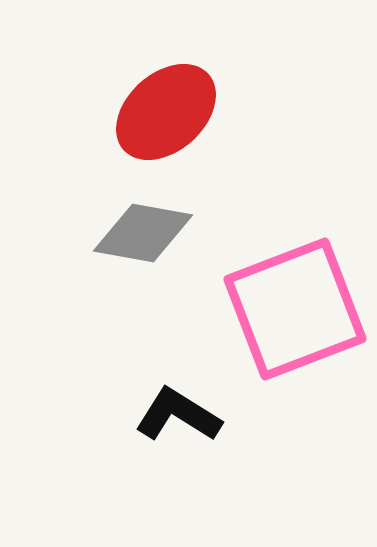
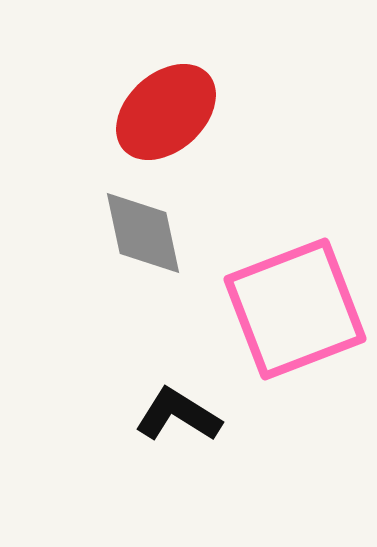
gray diamond: rotated 68 degrees clockwise
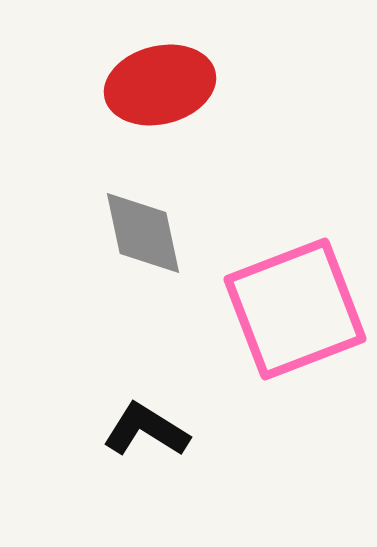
red ellipse: moved 6 px left, 27 px up; rotated 28 degrees clockwise
black L-shape: moved 32 px left, 15 px down
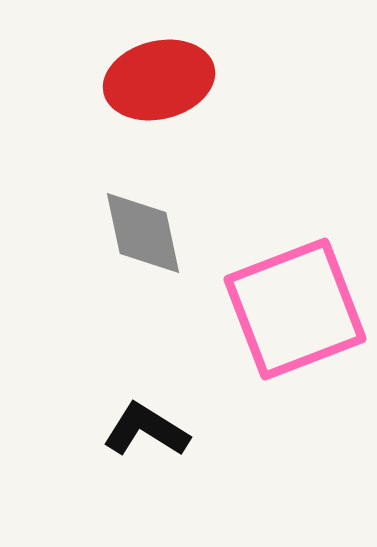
red ellipse: moved 1 px left, 5 px up
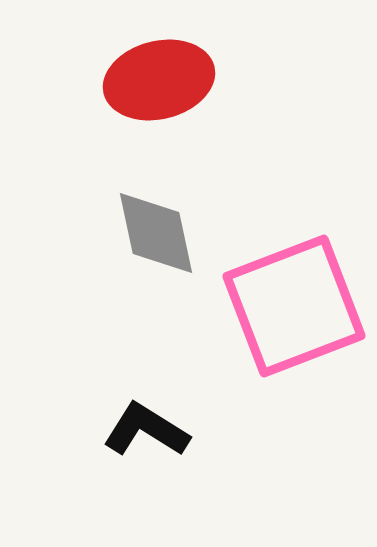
gray diamond: moved 13 px right
pink square: moved 1 px left, 3 px up
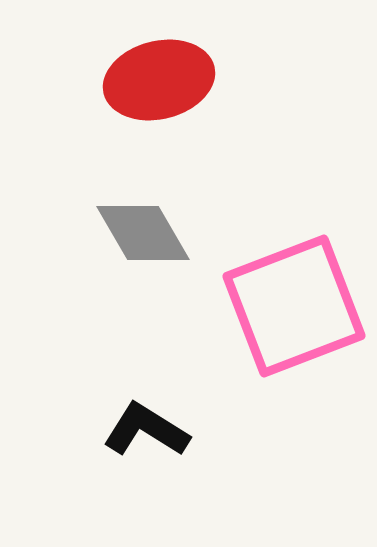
gray diamond: moved 13 px left; rotated 18 degrees counterclockwise
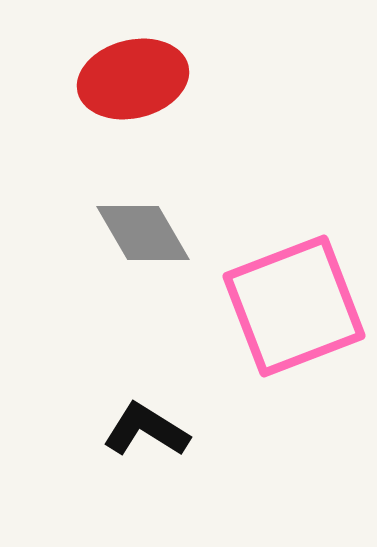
red ellipse: moved 26 px left, 1 px up
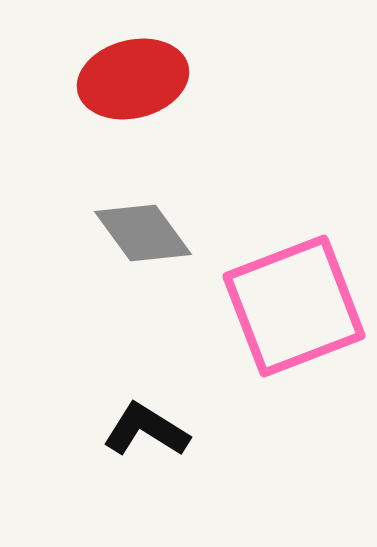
gray diamond: rotated 6 degrees counterclockwise
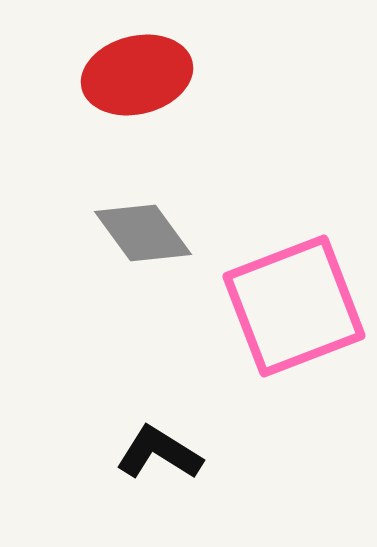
red ellipse: moved 4 px right, 4 px up
black L-shape: moved 13 px right, 23 px down
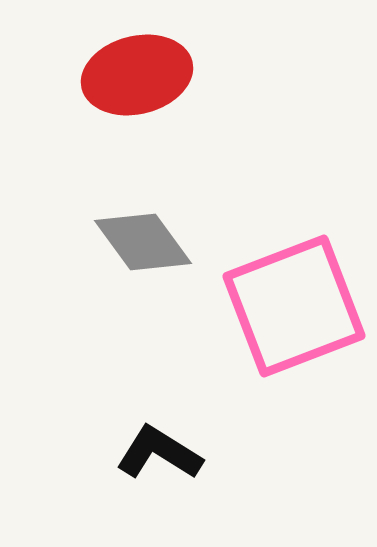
gray diamond: moved 9 px down
